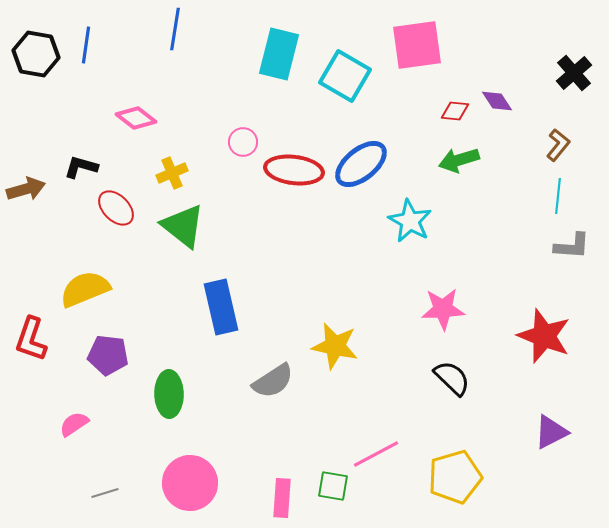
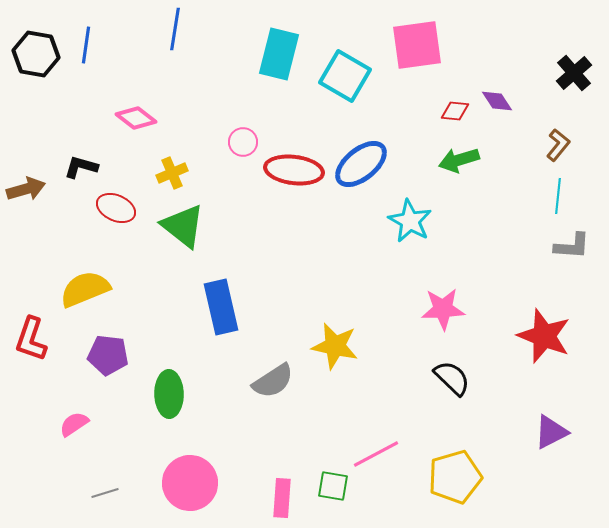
red ellipse at (116, 208): rotated 21 degrees counterclockwise
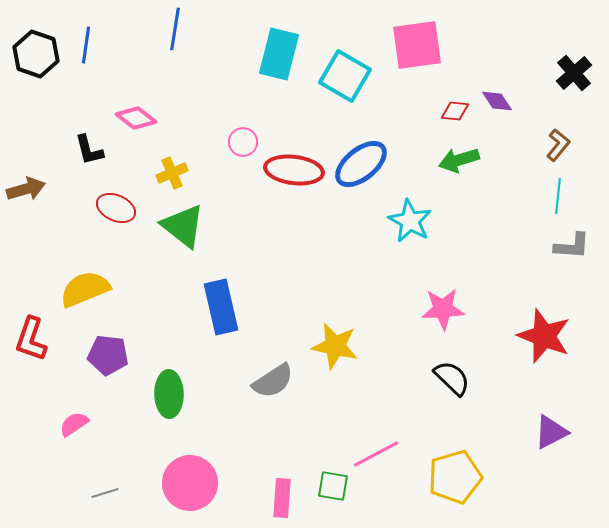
black hexagon at (36, 54): rotated 9 degrees clockwise
black L-shape at (81, 167): moved 8 px right, 17 px up; rotated 120 degrees counterclockwise
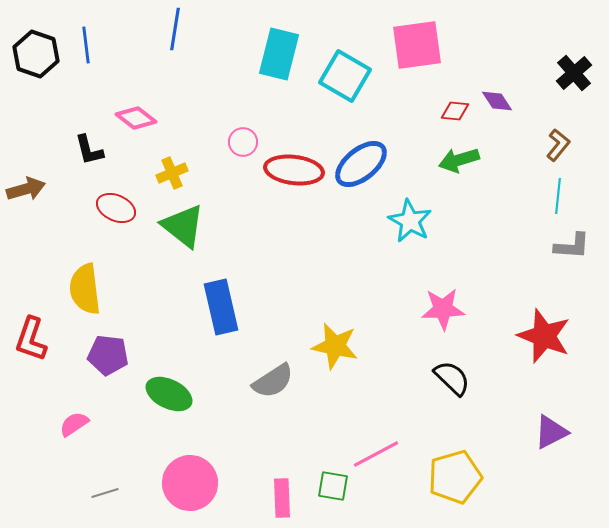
blue line at (86, 45): rotated 15 degrees counterclockwise
yellow semicircle at (85, 289): rotated 75 degrees counterclockwise
green ellipse at (169, 394): rotated 63 degrees counterclockwise
pink rectangle at (282, 498): rotated 6 degrees counterclockwise
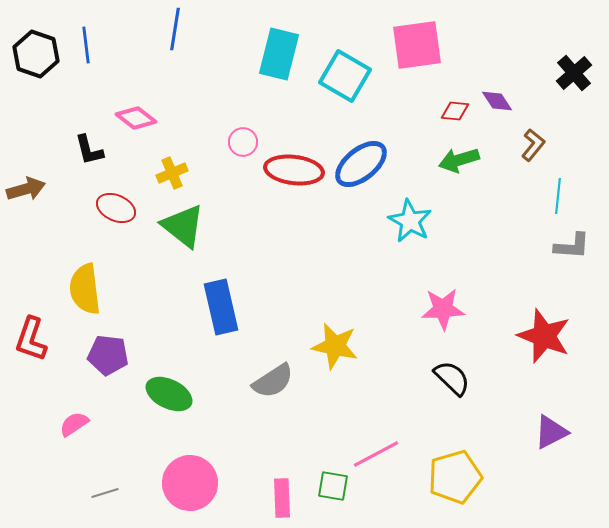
brown L-shape at (558, 145): moved 25 px left
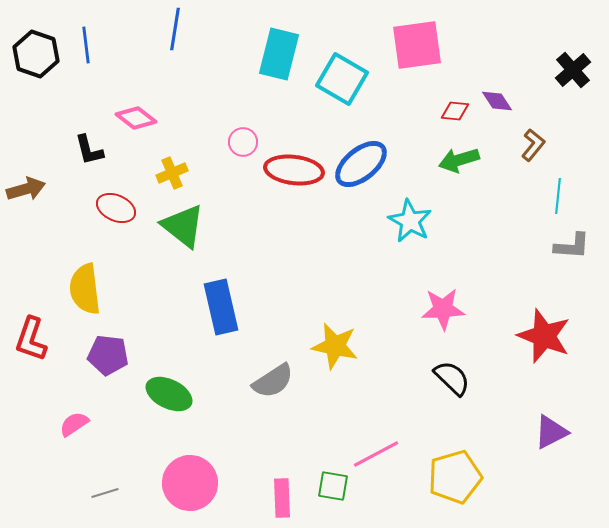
black cross at (574, 73): moved 1 px left, 3 px up
cyan square at (345, 76): moved 3 px left, 3 px down
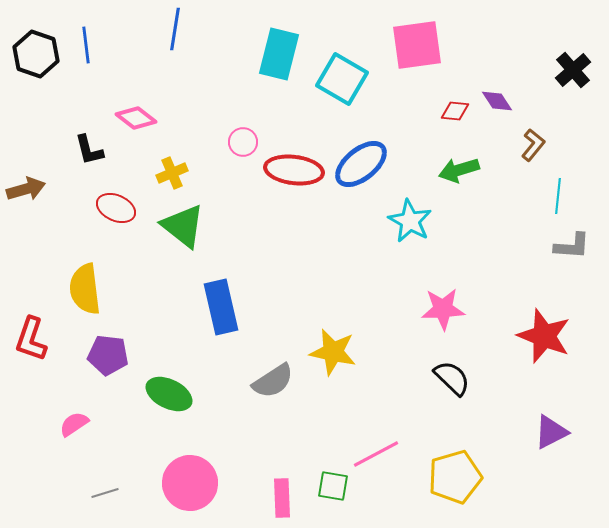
green arrow at (459, 160): moved 10 px down
yellow star at (335, 346): moved 2 px left, 6 px down
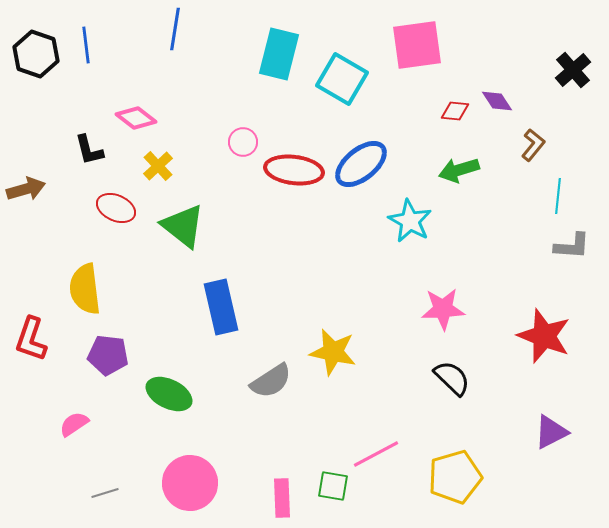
yellow cross at (172, 173): moved 14 px left, 7 px up; rotated 20 degrees counterclockwise
gray semicircle at (273, 381): moved 2 px left
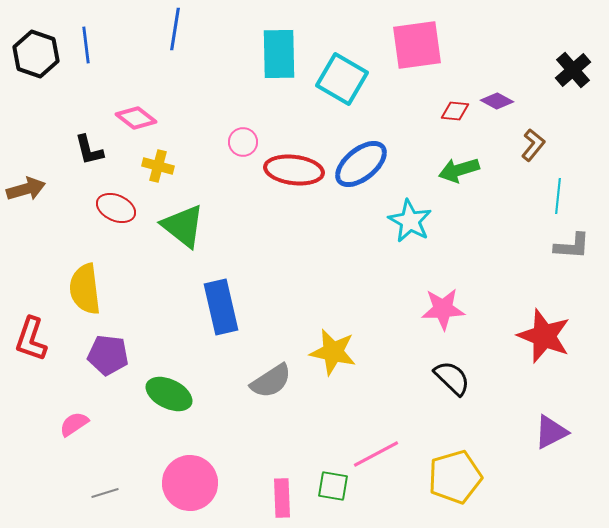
cyan rectangle at (279, 54): rotated 15 degrees counterclockwise
purple diamond at (497, 101): rotated 28 degrees counterclockwise
yellow cross at (158, 166): rotated 32 degrees counterclockwise
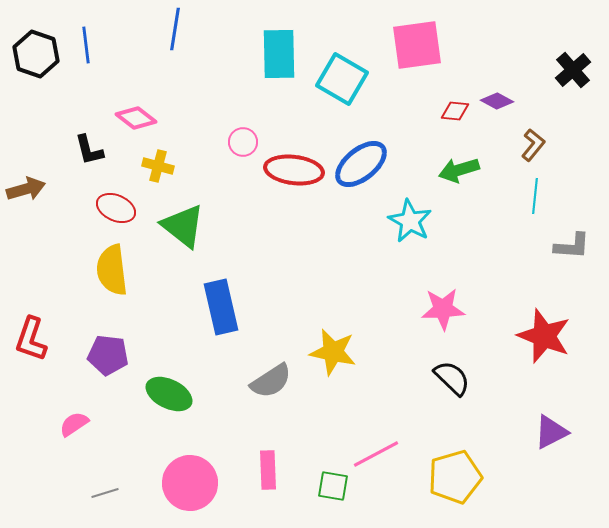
cyan line at (558, 196): moved 23 px left
yellow semicircle at (85, 289): moved 27 px right, 19 px up
pink rectangle at (282, 498): moved 14 px left, 28 px up
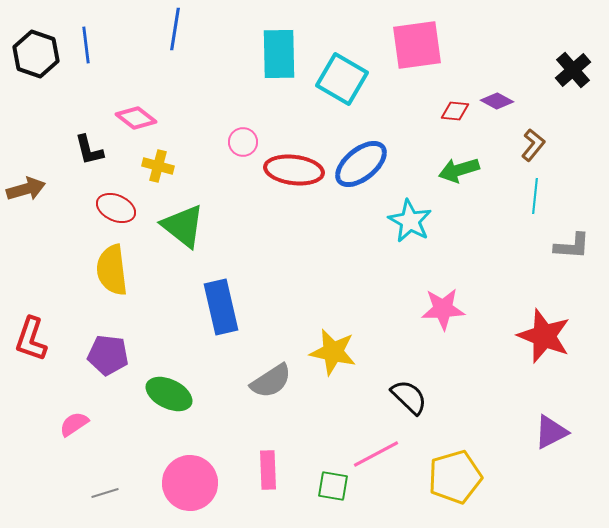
black semicircle at (452, 378): moved 43 px left, 19 px down
